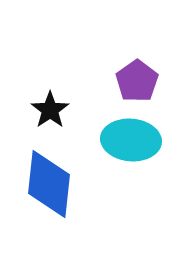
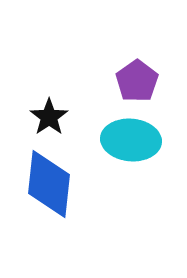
black star: moved 1 px left, 7 px down
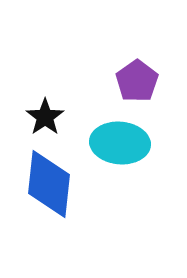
black star: moved 4 px left
cyan ellipse: moved 11 px left, 3 px down
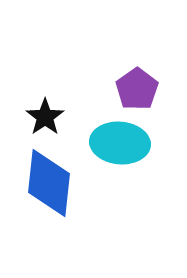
purple pentagon: moved 8 px down
blue diamond: moved 1 px up
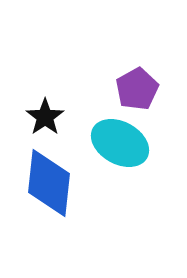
purple pentagon: rotated 6 degrees clockwise
cyan ellipse: rotated 24 degrees clockwise
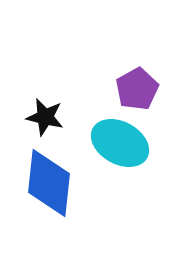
black star: rotated 24 degrees counterclockwise
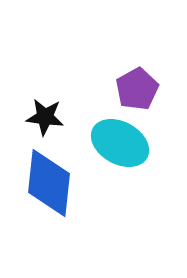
black star: rotated 6 degrees counterclockwise
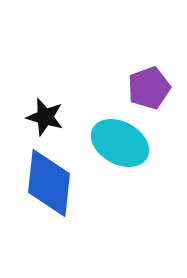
purple pentagon: moved 12 px right, 1 px up; rotated 9 degrees clockwise
black star: rotated 9 degrees clockwise
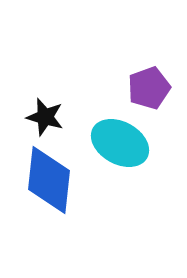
blue diamond: moved 3 px up
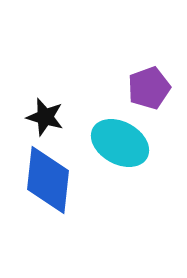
blue diamond: moved 1 px left
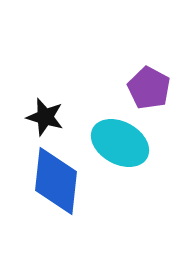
purple pentagon: rotated 24 degrees counterclockwise
blue diamond: moved 8 px right, 1 px down
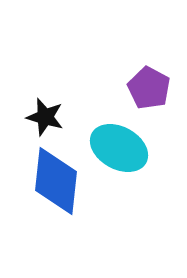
cyan ellipse: moved 1 px left, 5 px down
